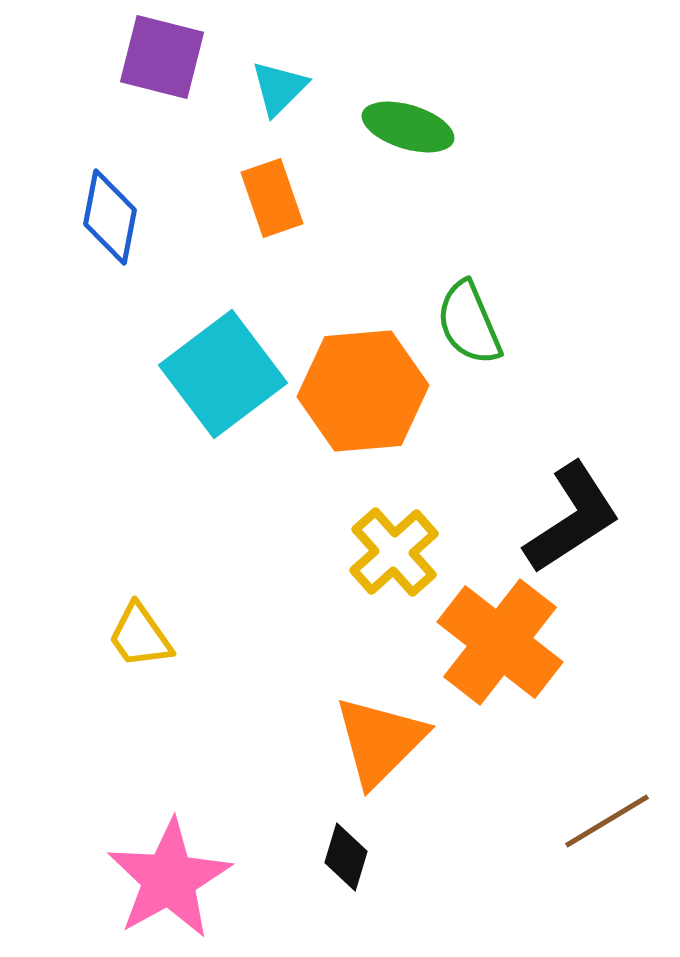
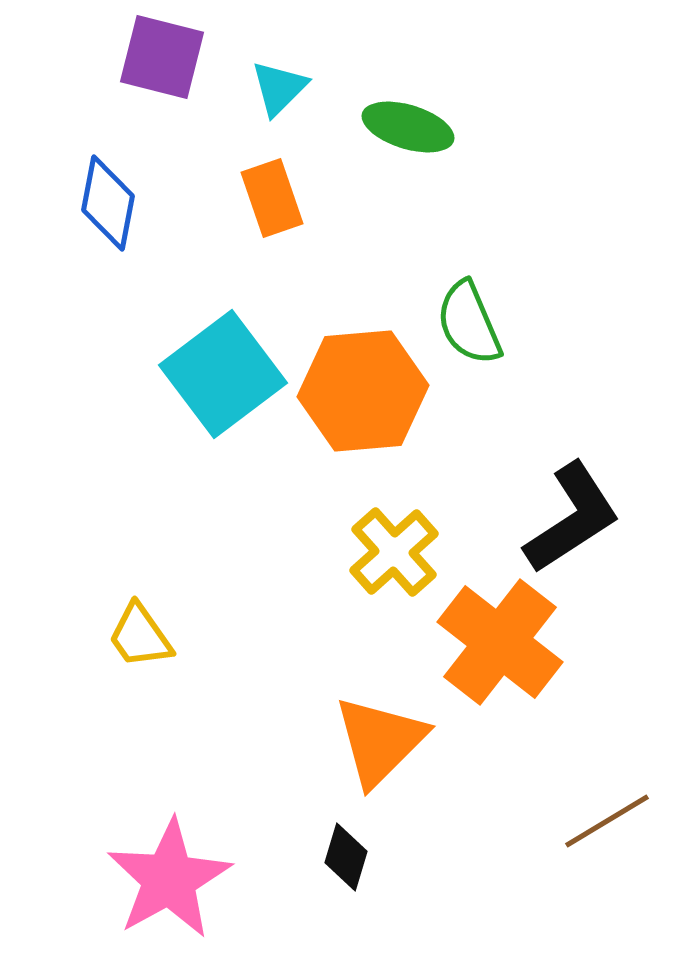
blue diamond: moved 2 px left, 14 px up
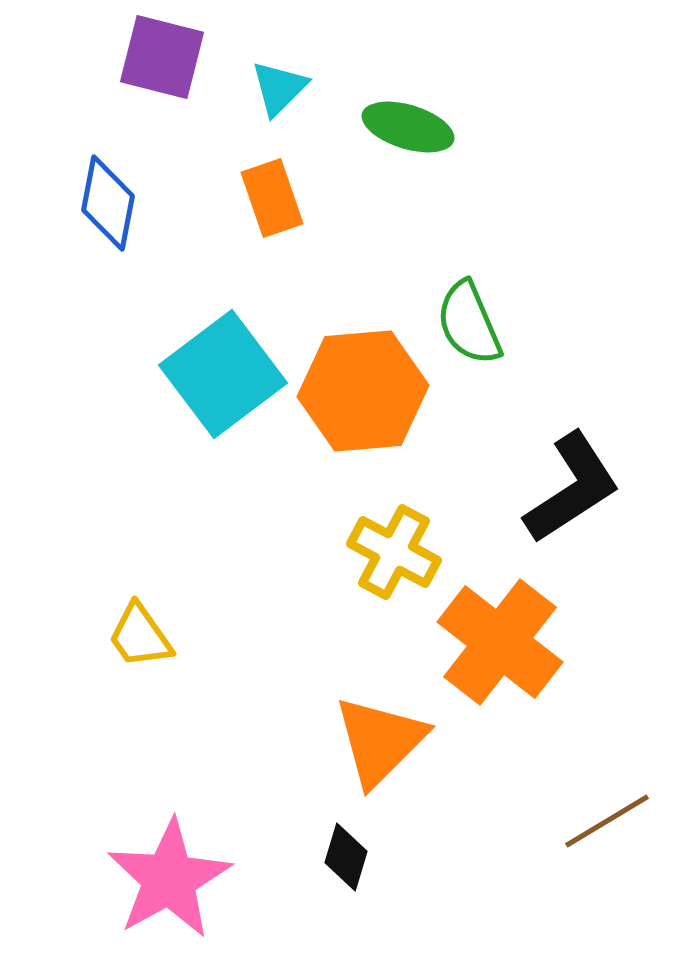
black L-shape: moved 30 px up
yellow cross: rotated 20 degrees counterclockwise
